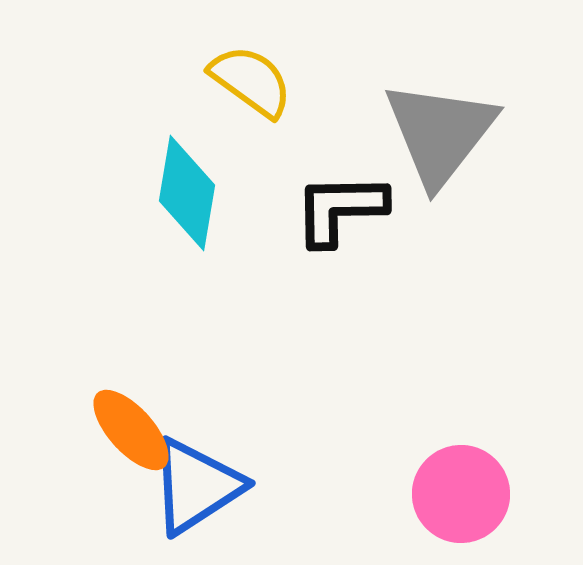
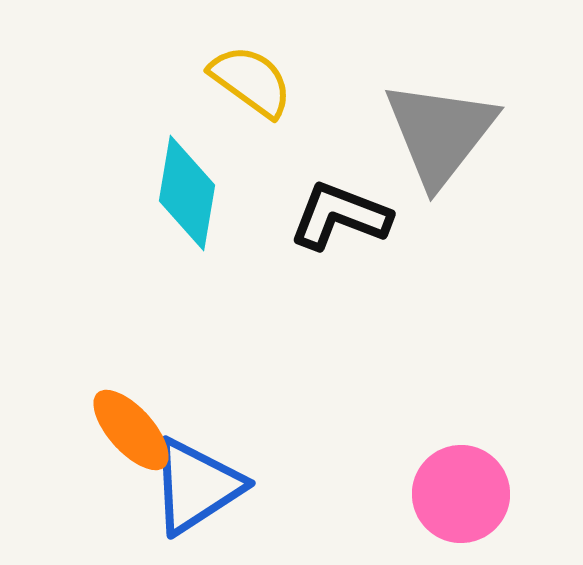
black L-shape: moved 7 px down; rotated 22 degrees clockwise
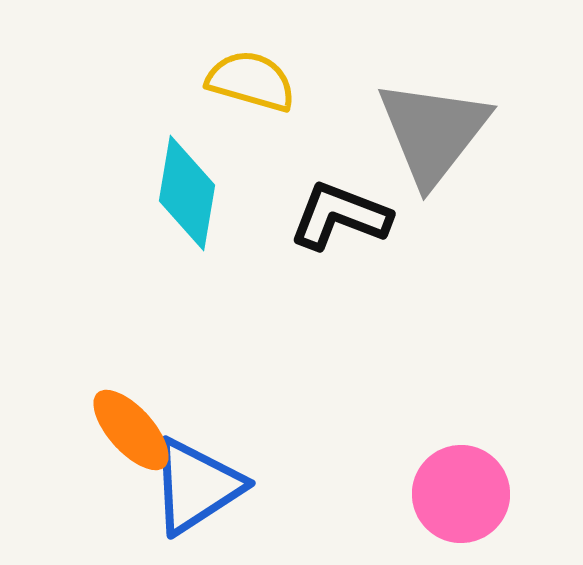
yellow semicircle: rotated 20 degrees counterclockwise
gray triangle: moved 7 px left, 1 px up
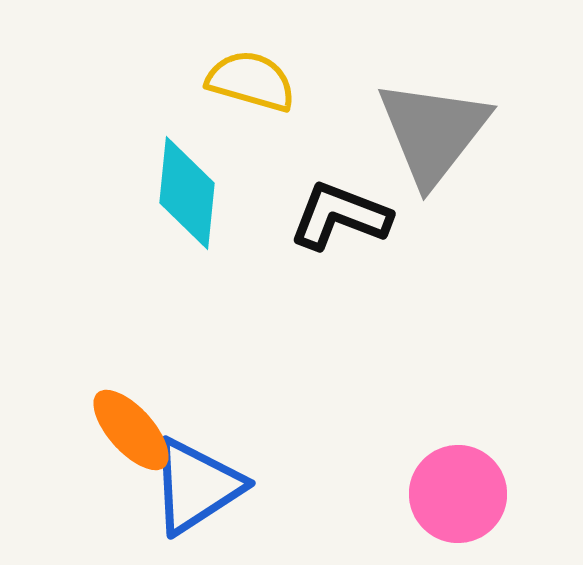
cyan diamond: rotated 4 degrees counterclockwise
pink circle: moved 3 px left
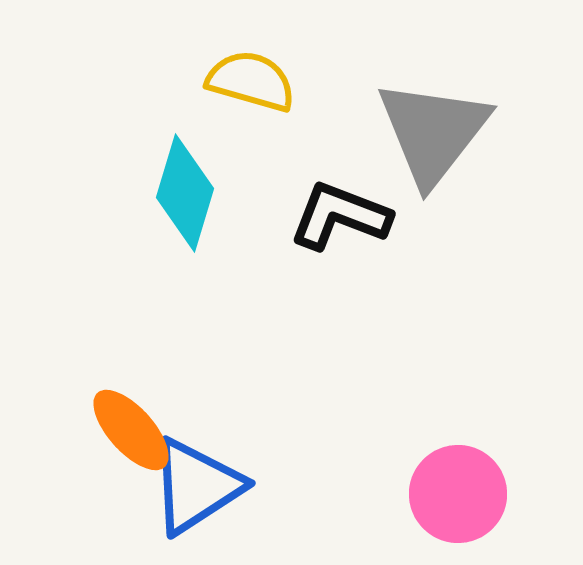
cyan diamond: moved 2 px left; rotated 11 degrees clockwise
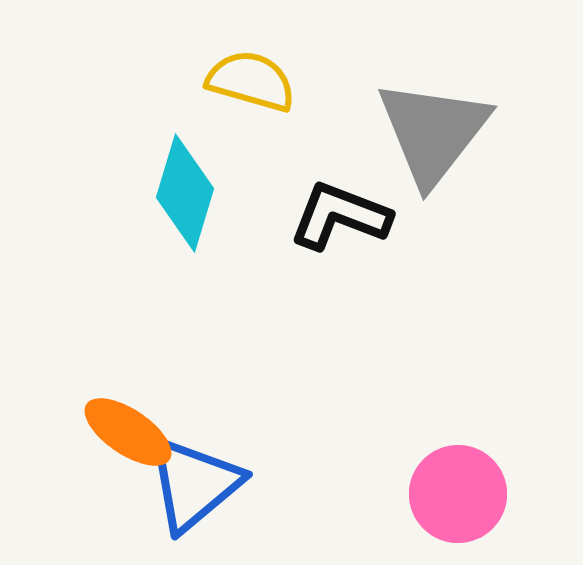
orange ellipse: moved 3 px left, 2 px down; rotated 14 degrees counterclockwise
blue triangle: moved 2 px left, 2 px up; rotated 7 degrees counterclockwise
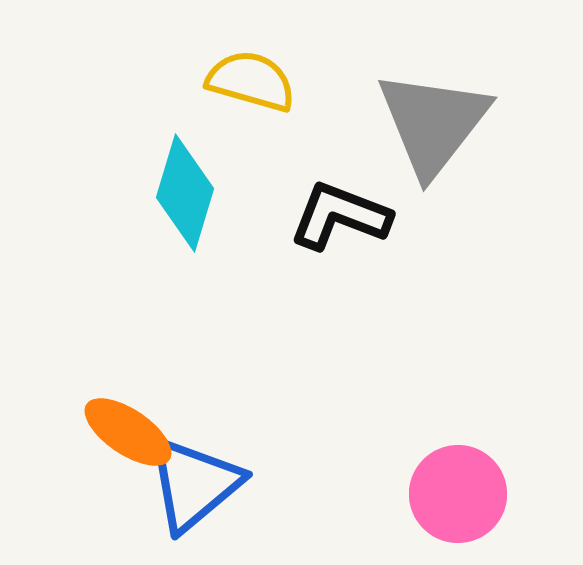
gray triangle: moved 9 px up
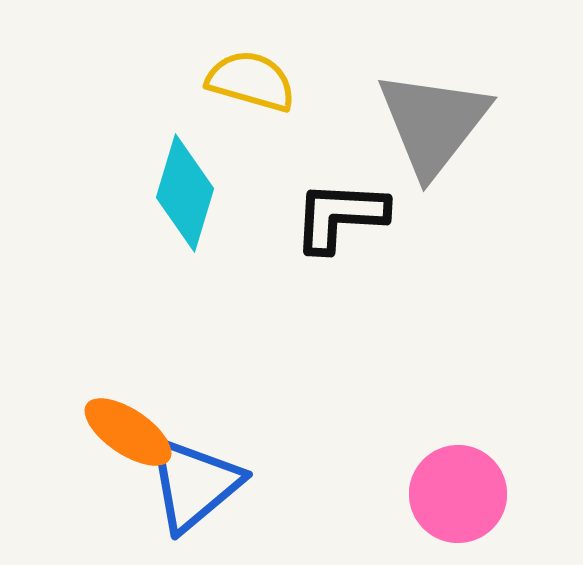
black L-shape: rotated 18 degrees counterclockwise
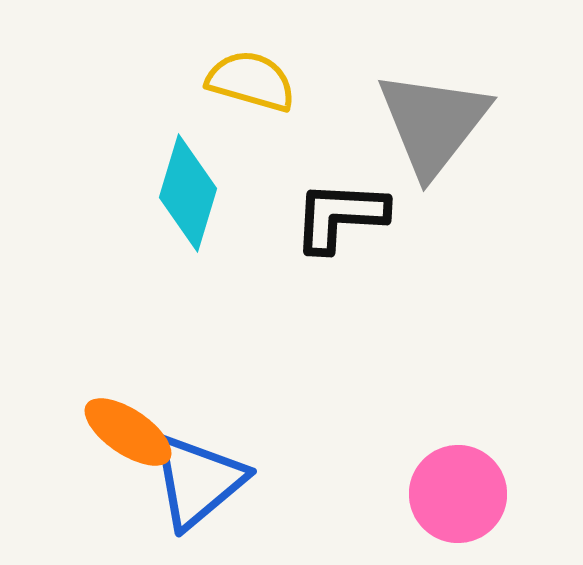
cyan diamond: moved 3 px right
blue triangle: moved 4 px right, 3 px up
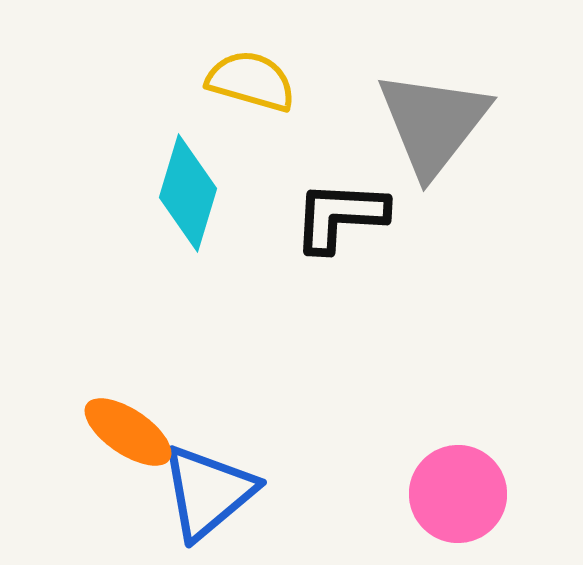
blue triangle: moved 10 px right, 11 px down
